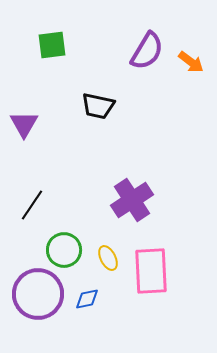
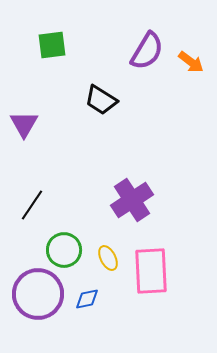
black trapezoid: moved 3 px right, 6 px up; rotated 20 degrees clockwise
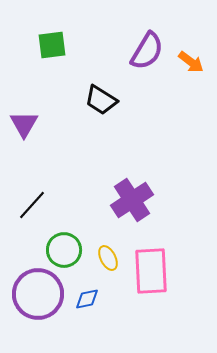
black line: rotated 8 degrees clockwise
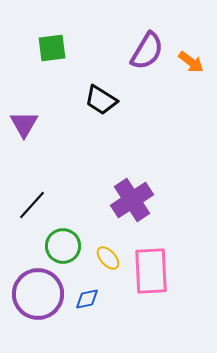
green square: moved 3 px down
green circle: moved 1 px left, 4 px up
yellow ellipse: rotated 15 degrees counterclockwise
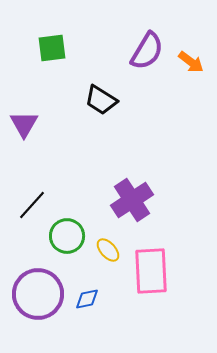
green circle: moved 4 px right, 10 px up
yellow ellipse: moved 8 px up
